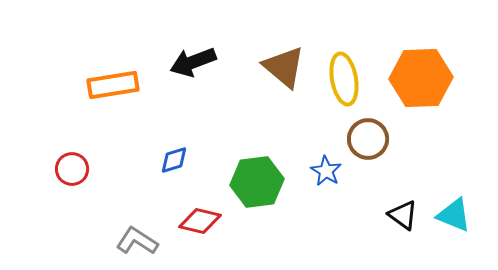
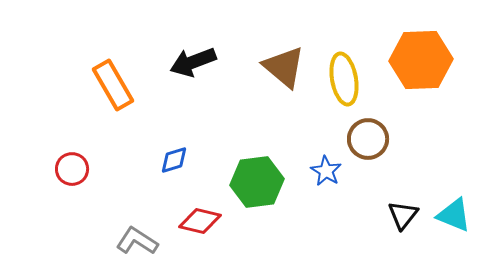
orange hexagon: moved 18 px up
orange rectangle: rotated 69 degrees clockwise
black triangle: rotated 32 degrees clockwise
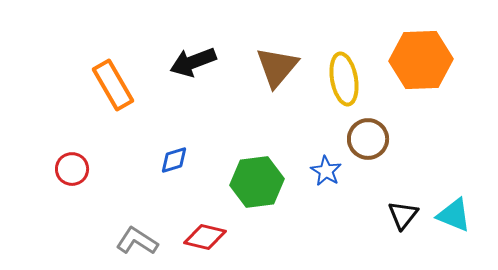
brown triangle: moved 7 px left; rotated 30 degrees clockwise
red diamond: moved 5 px right, 16 px down
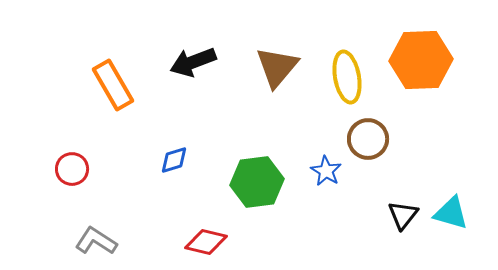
yellow ellipse: moved 3 px right, 2 px up
cyan triangle: moved 3 px left, 2 px up; rotated 6 degrees counterclockwise
red diamond: moved 1 px right, 5 px down
gray L-shape: moved 41 px left
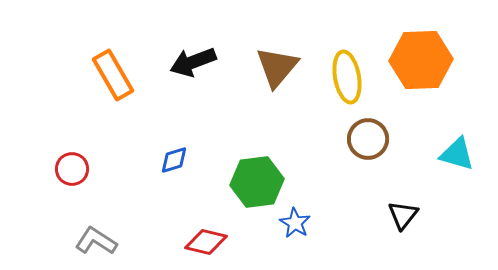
orange rectangle: moved 10 px up
blue star: moved 31 px left, 52 px down
cyan triangle: moved 6 px right, 59 px up
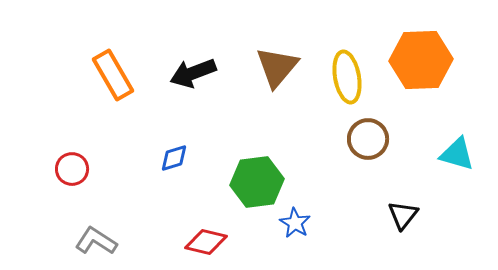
black arrow: moved 11 px down
blue diamond: moved 2 px up
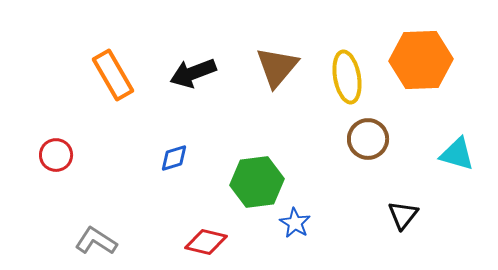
red circle: moved 16 px left, 14 px up
